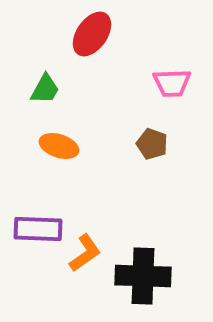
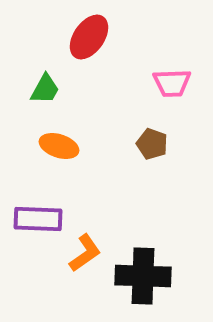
red ellipse: moved 3 px left, 3 px down
purple rectangle: moved 10 px up
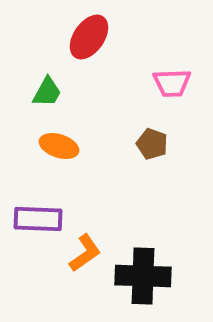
green trapezoid: moved 2 px right, 3 px down
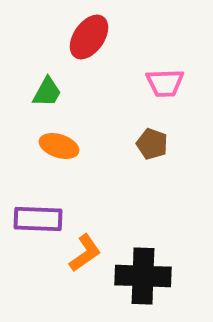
pink trapezoid: moved 7 px left
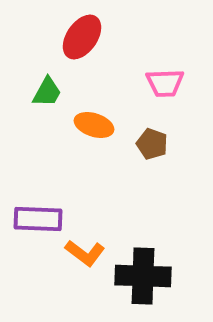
red ellipse: moved 7 px left
orange ellipse: moved 35 px right, 21 px up
orange L-shape: rotated 72 degrees clockwise
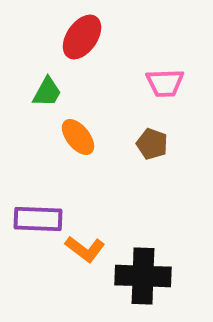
orange ellipse: moved 16 px left, 12 px down; rotated 33 degrees clockwise
orange L-shape: moved 4 px up
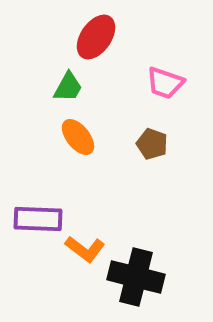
red ellipse: moved 14 px right
pink trapezoid: rotated 21 degrees clockwise
green trapezoid: moved 21 px right, 5 px up
black cross: moved 7 px left, 1 px down; rotated 12 degrees clockwise
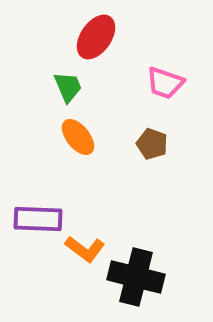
green trapezoid: rotated 52 degrees counterclockwise
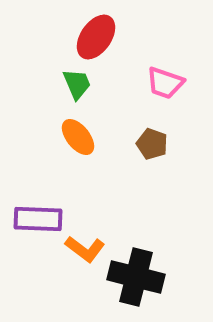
green trapezoid: moved 9 px right, 3 px up
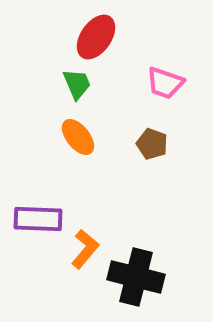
orange L-shape: rotated 87 degrees counterclockwise
